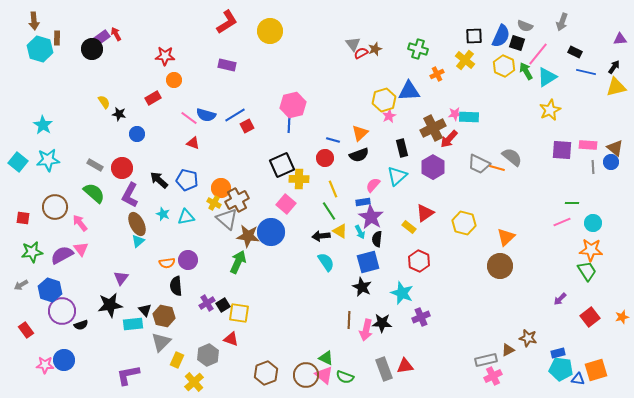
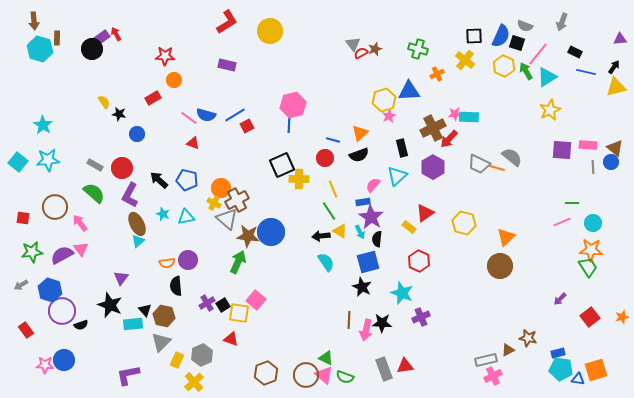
pink square at (286, 204): moved 30 px left, 96 px down
green trapezoid at (587, 271): moved 1 px right, 4 px up
black star at (110, 305): rotated 30 degrees clockwise
gray hexagon at (208, 355): moved 6 px left
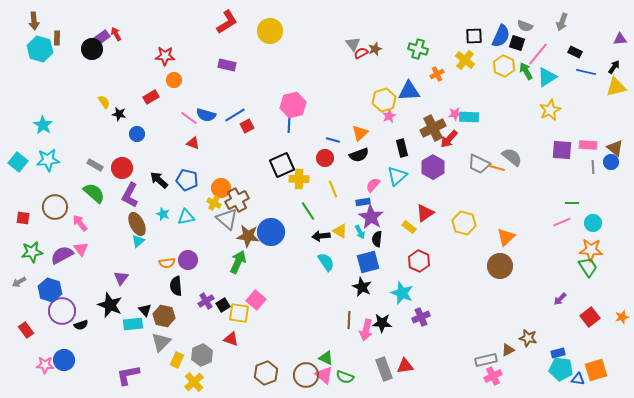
red rectangle at (153, 98): moved 2 px left, 1 px up
green line at (329, 211): moved 21 px left
gray arrow at (21, 285): moved 2 px left, 3 px up
purple cross at (207, 303): moved 1 px left, 2 px up
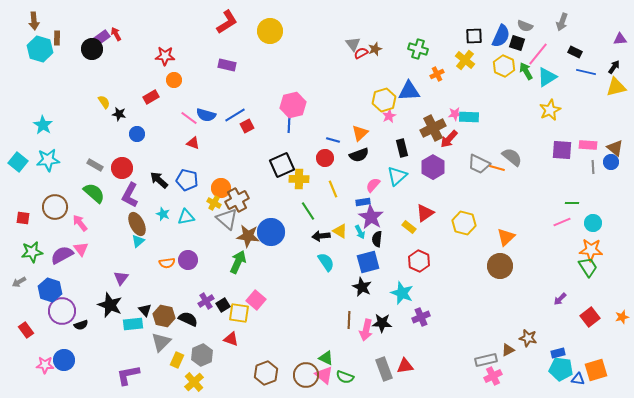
black semicircle at (176, 286): moved 12 px right, 33 px down; rotated 120 degrees clockwise
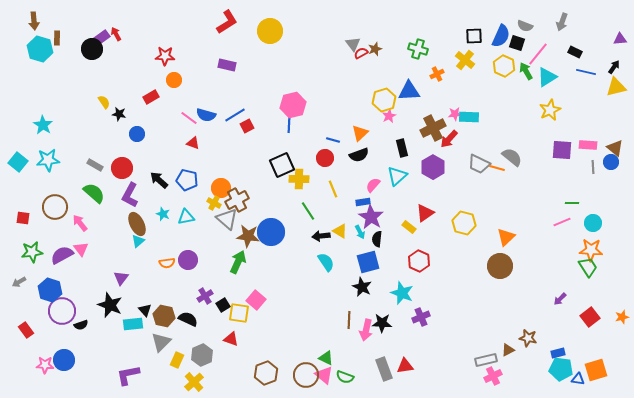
purple cross at (206, 301): moved 1 px left, 5 px up
